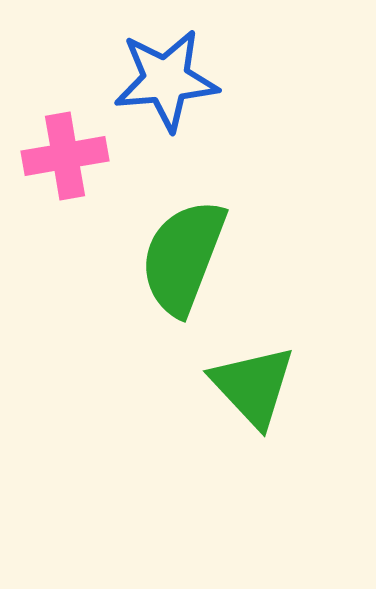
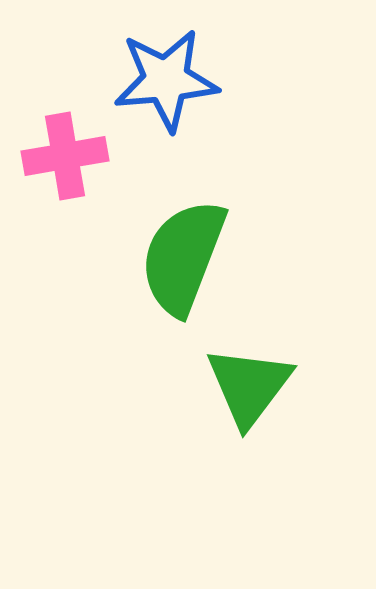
green triangle: moved 4 px left; rotated 20 degrees clockwise
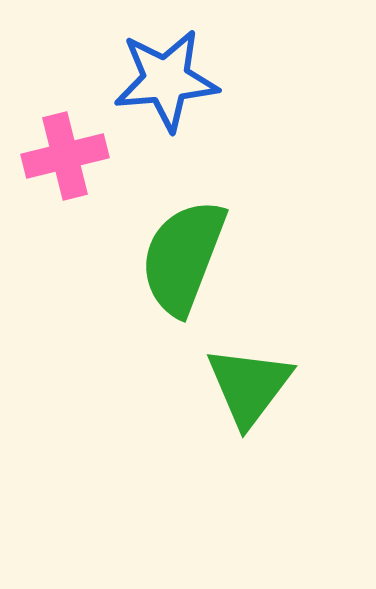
pink cross: rotated 4 degrees counterclockwise
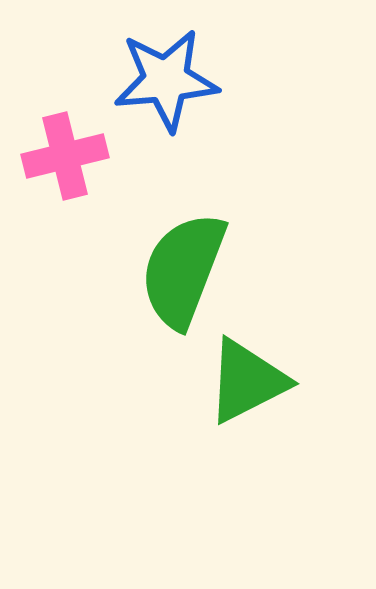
green semicircle: moved 13 px down
green triangle: moved 2 px left, 5 px up; rotated 26 degrees clockwise
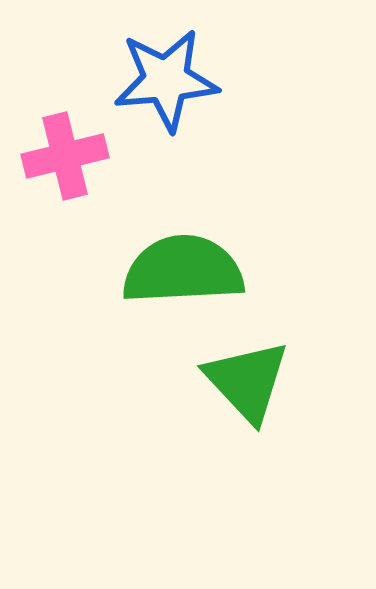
green semicircle: rotated 66 degrees clockwise
green triangle: rotated 46 degrees counterclockwise
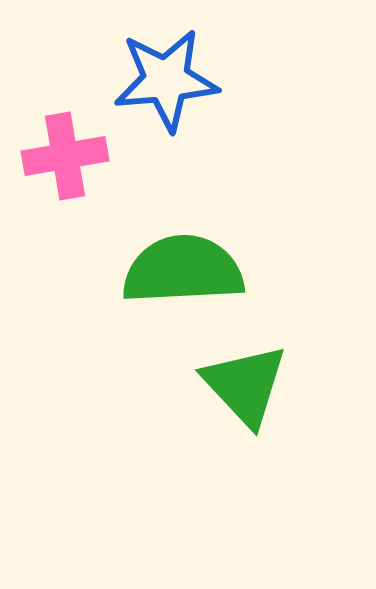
pink cross: rotated 4 degrees clockwise
green triangle: moved 2 px left, 4 px down
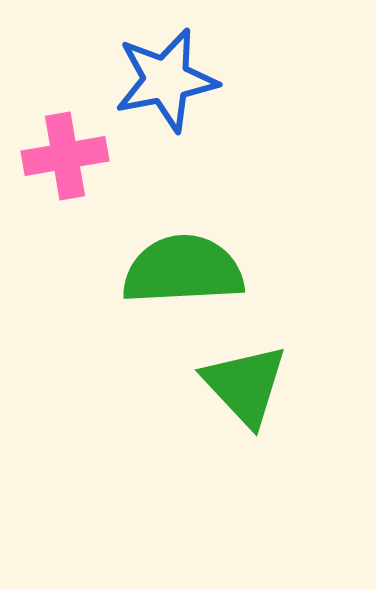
blue star: rotated 6 degrees counterclockwise
